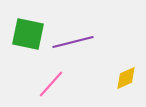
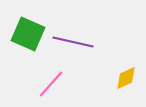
green square: rotated 12 degrees clockwise
purple line: rotated 27 degrees clockwise
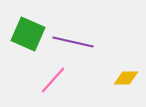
yellow diamond: rotated 25 degrees clockwise
pink line: moved 2 px right, 4 px up
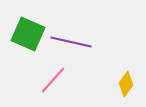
purple line: moved 2 px left
yellow diamond: moved 6 px down; rotated 55 degrees counterclockwise
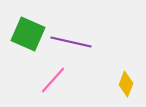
yellow diamond: rotated 15 degrees counterclockwise
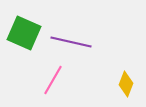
green square: moved 4 px left, 1 px up
pink line: rotated 12 degrees counterclockwise
